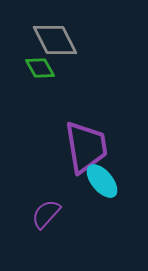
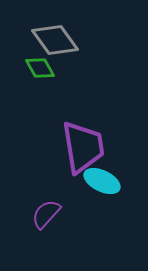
gray diamond: rotated 9 degrees counterclockwise
purple trapezoid: moved 3 px left
cyan ellipse: rotated 24 degrees counterclockwise
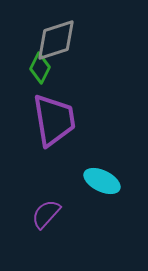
gray diamond: moved 1 px right; rotated 72 degrees counterclockwise
green diamond: rotated 56 degrees clockwise
purple trapezoid: moved 29 px left, 27 px up
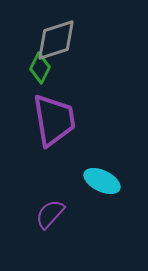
purple semicircle: moved 4 px right
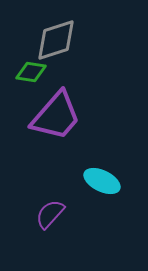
green diamond: moved 9 px left, 4 px down; rotated 72 degrees clockwise
purple trapezoid: moved 2 px right, 4 px up; rotated 50 degrees clockwise
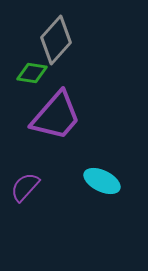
gray diamond: rotated 30 degrees counterclockwise
green diamond: moved 1 px right, 1 px down
purple semicircle: moved 25 px left, 27 px up
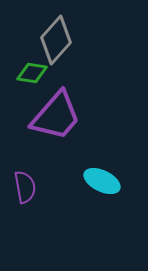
purple semicircle: rotated 128 degrees clockwise
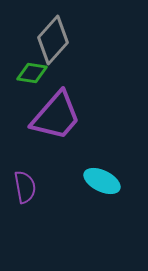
gray diamond: moved 3 px left
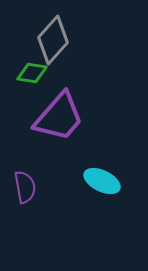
purple trapezoid: moved 3 px right, 1 px down
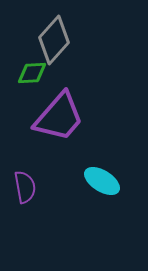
gray diamond: moved 1 px right
green diamond: rotated 12 degrees counterclockwise
cyan ellipse: rotated 6 degrees clockwise
